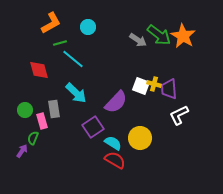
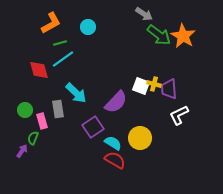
gray arrow: moved 6 px right, 26 px up
cyan line: moved 10 px left; rotated 75 degrees counterclockwise
gray rectangle: moved 4 px right
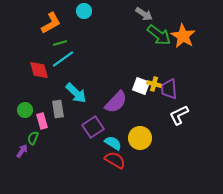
cyan circle: moved 4 px left, 16 px up
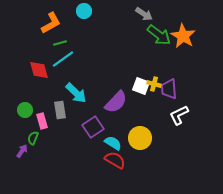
gray rectangle: moved 2 px right, 1 px down
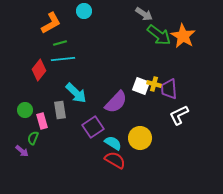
cyan line: rotated 30 degrees clockwise
red diamond: rotated 55 degrees clockwise
purple arrow: rotated 96 degrees clockwise
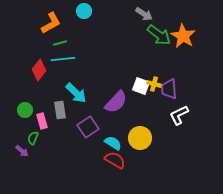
purple square: moved 5 px left
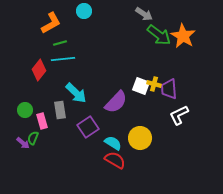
purple arrow: moved 1 px right, 8 px up
